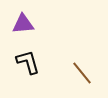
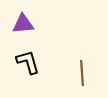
brown line: rotated 35 degrees clockwise
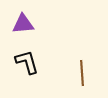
black L-shape: moved 1 px left
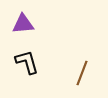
brown line: rotated 25 degrees clockwise
